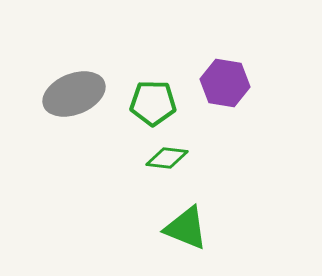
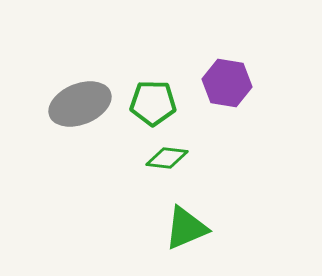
purple hexagon: moved 2 px right
gray ellipse: moved 6 px right, 10 px down
green triangle: rotated 45 degrees counterclockwise
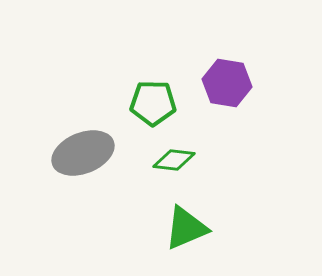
gray ellipse: moved 3 px right, 49 px down
green diamond: moved 7 px right, 2 px down
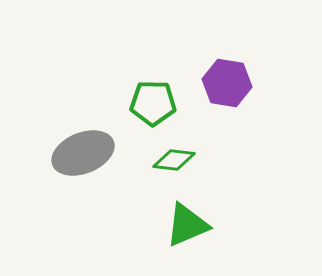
green triangle: moved 1 px right, 3 px up
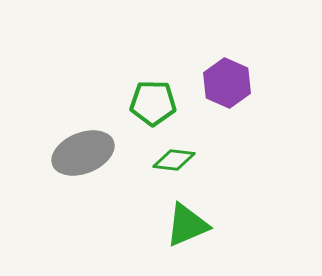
purple hexagon: rotated 15 degrees clockwise
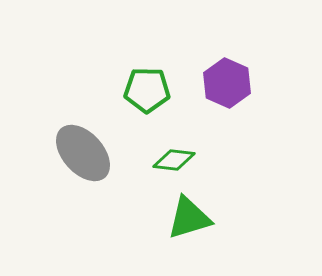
green pentagon: moved 6 px left, 13 px up
gray ellipse: rotated 70 degrees clockwise
green triangle: moved 2 px right, 7 px up; rotated 6 degrees clockwise
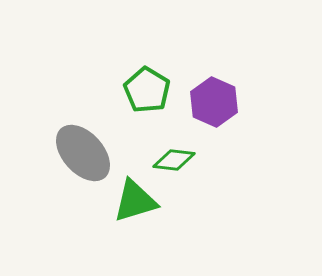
purple hexagon: moved 13 px left, 19 px down
green pentagon: rotated 30 degrees clockwise
green triangle: moved 54 px left, 17 px up
